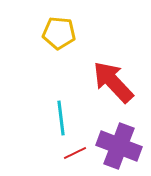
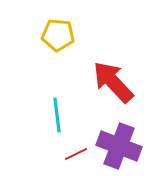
yellow pentagon: moved 1 px left, 2 px down
cyan line: moved 4 px left, 3 px up
red line: moved 1 px right, 1 px down
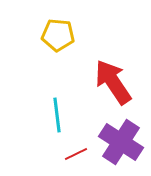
red arrow: rotated 9 degrees clockwise
purple cross: moved 2 px right, 4 px up; rotated 12 degrees clockwise
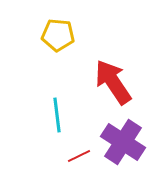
purple cross: moved 2 px right
red line: moved 3 px right, 2 px down
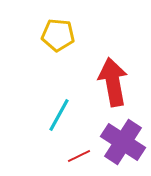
red arrow: rotated 24 degrees clockwise
cyan line: moved 2 px right; rotated 36 degrees clockwise
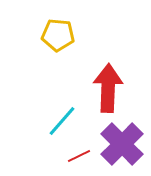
red arrow: moved 5 px left, 6 px down; rotated 12 degrees clockwise
cyan line: moved 3 px right, 6 px down; rotated 12 degrees clockwise
purple cross: moved 1 px left, 2 px down; rotated 12 degrees clockwise
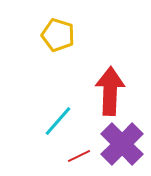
yellow pentagon: rotated 12 degrees clockwise
red arrow: moved 2 px right, 3 px down
cyan line: moved 4 px left
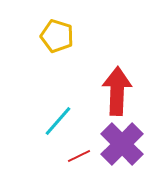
yellow pentagon: moved 1 px left, 1 px down
red arrow: moved 7 px right
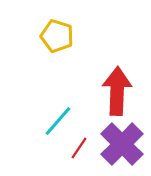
red line: moved 8 px up; rotated 30 degrees counterclockwise
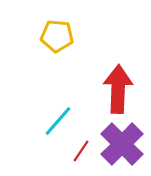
yellow pentagon: rotated 12 degrees counterclockwise
red arrow: moved 1 px right, 2 px up
red line: moved 2 px right, 3 px down
